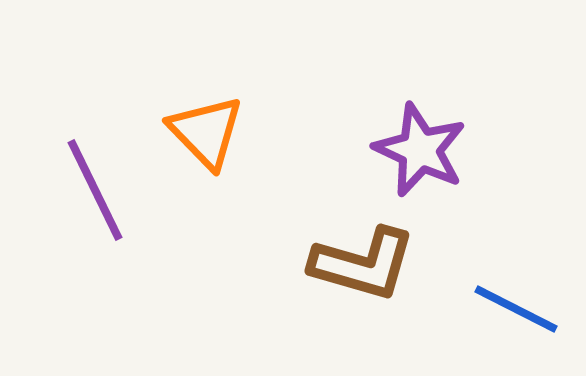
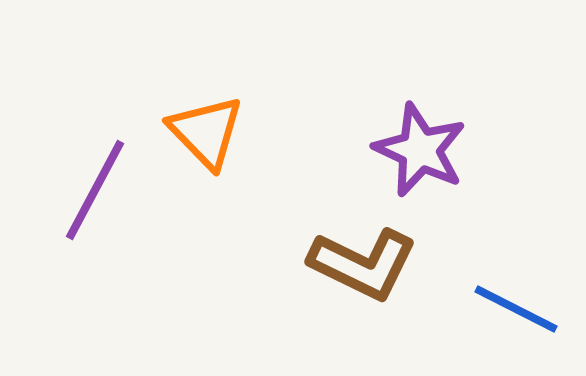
purple line: rotated 54 degrees clockwise
brown L-shape: rotated 10 degrees clockwise
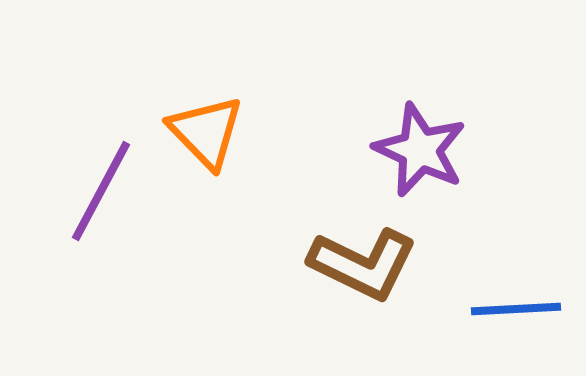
purple line: moved 6 px right, 1 px down
blue line: rotated 30 degrees counterclockwise
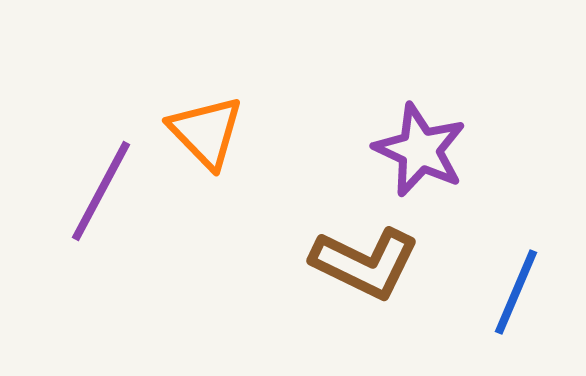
brown L-shape: moved 2 px right, 1 px up
blue line: moved 17 px up; rotated 64 degrees counterclockwise
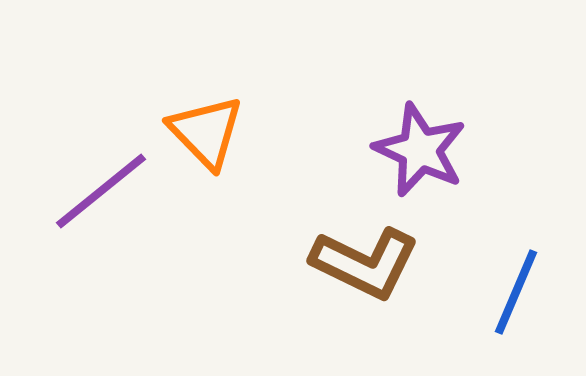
purple line: rotated 23 degrees clockwise
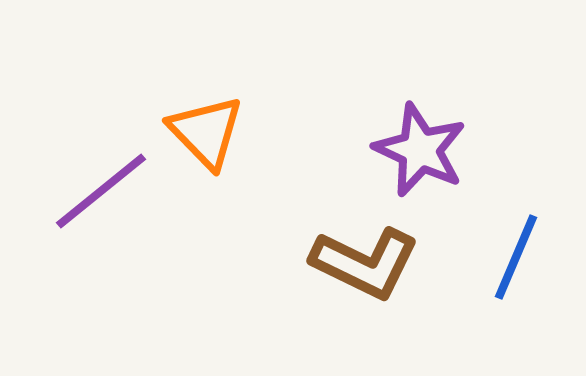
blue line: moved 35 px up
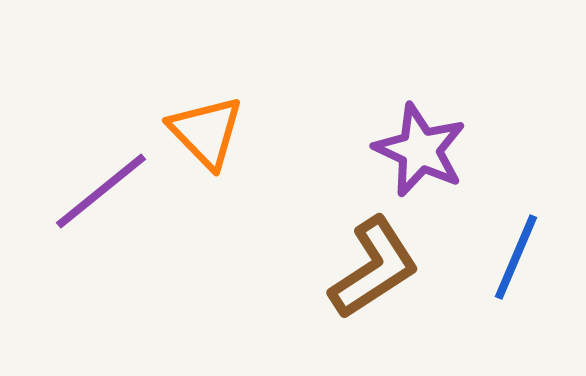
brown L-shape: moved 9 px right, 5 px down; rotated 59 degrees counterclockwise
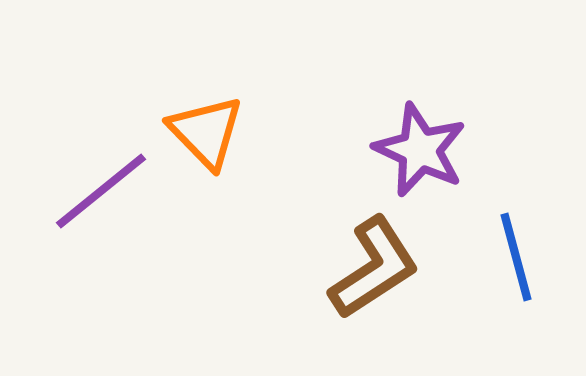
blue line: rotated 38 degrees counterclockwise
